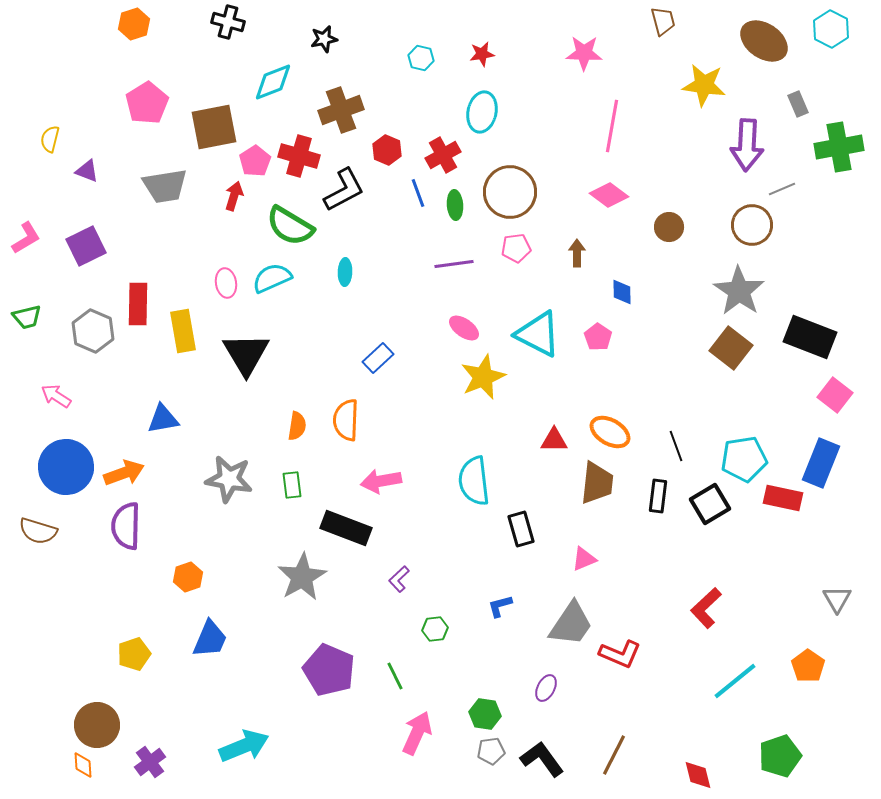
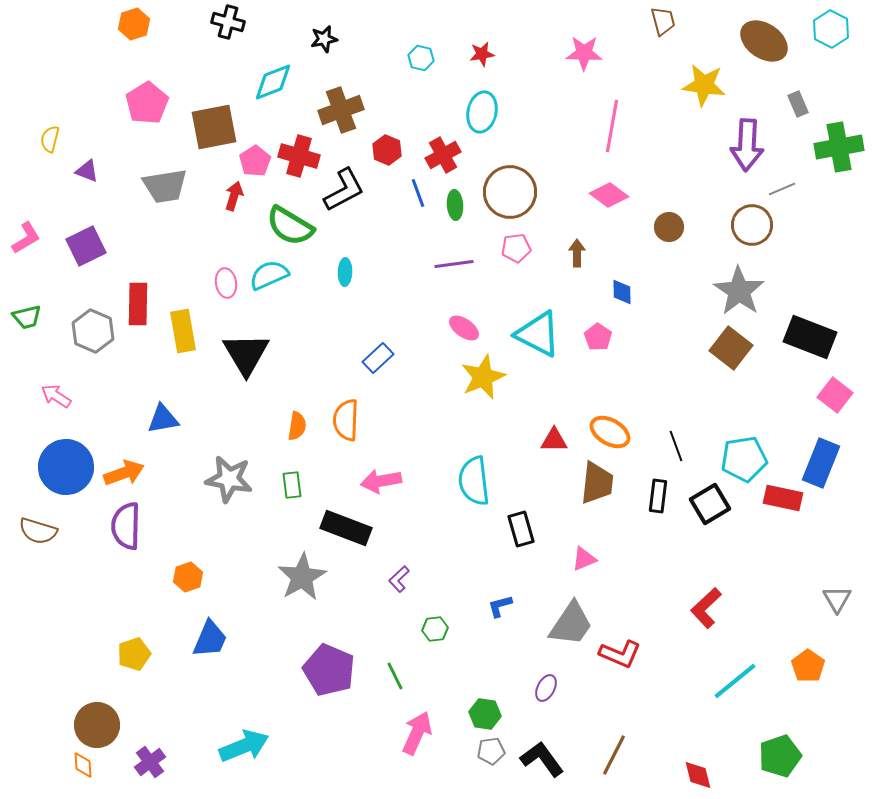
cyan semicircle at (272, 278): moved 3 px left, 3 px up
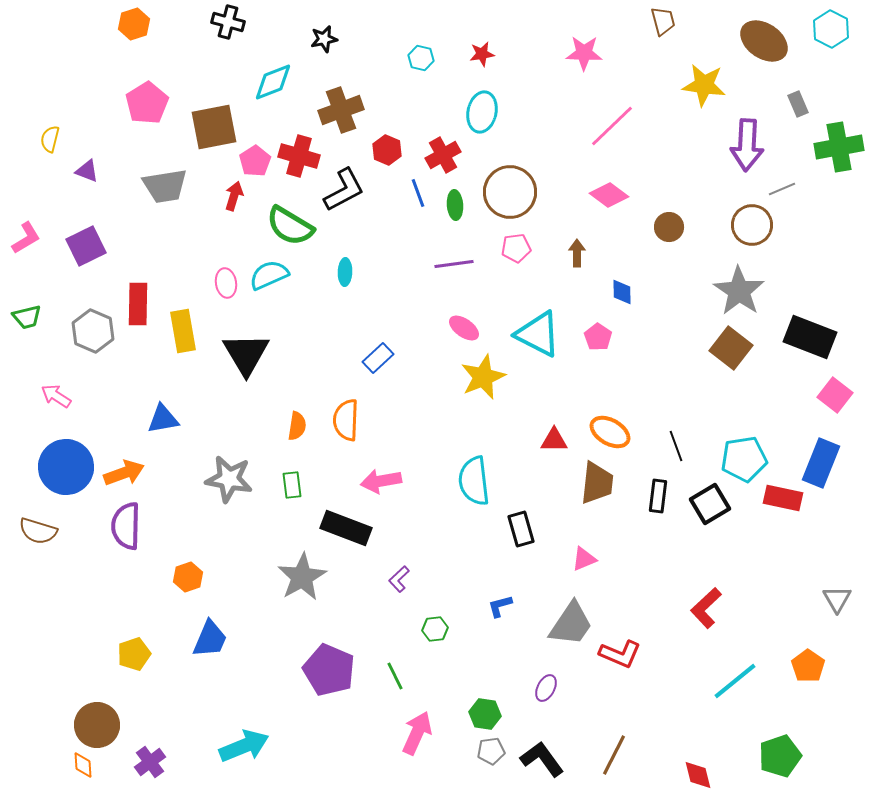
pink line at (612, 126): rotated 36 degrees clockwise
